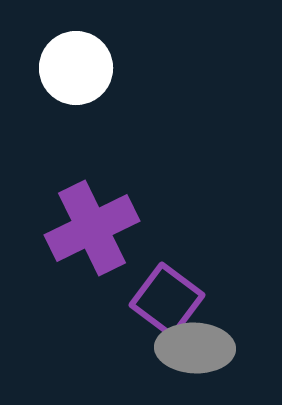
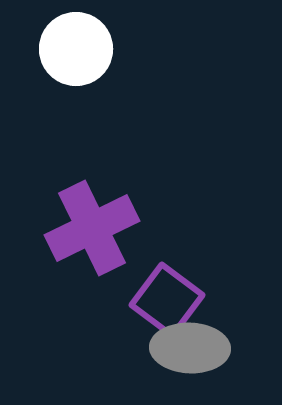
white circle: moved 19 px up
gray ellipse: moved 5 px left
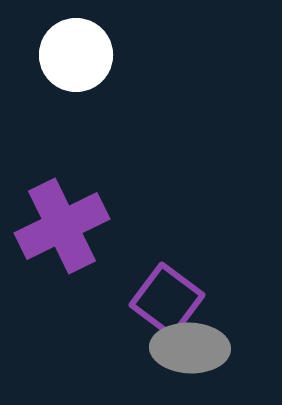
white circle: moved 6 px down
purple cross: moved 30 px left, 2 px up
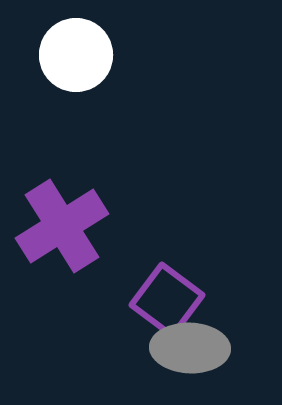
purple cross: rotated 6 degrees counterclockwise
